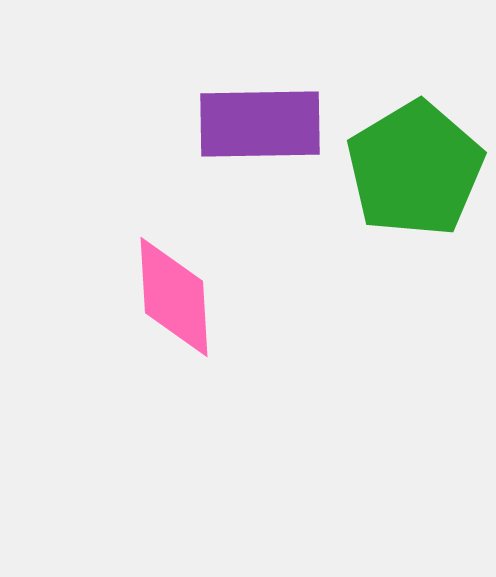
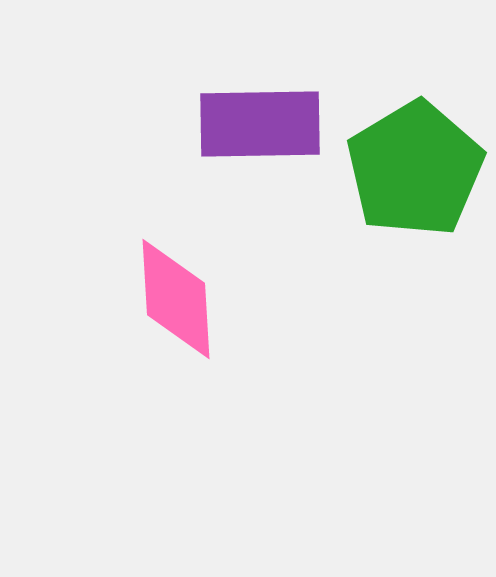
pink diamond: moved 2 px right, 2 px down
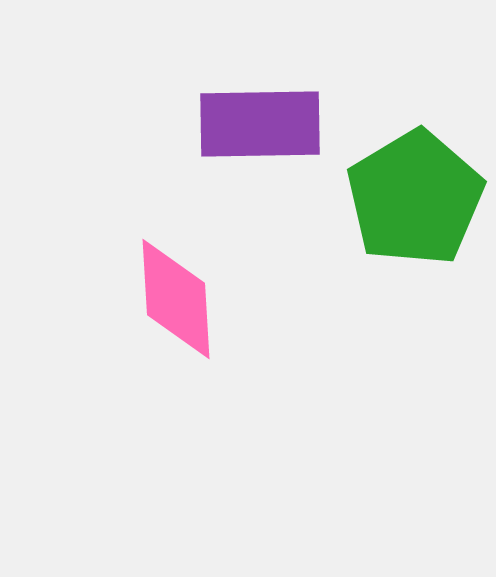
green pentagon: moved 29 px down
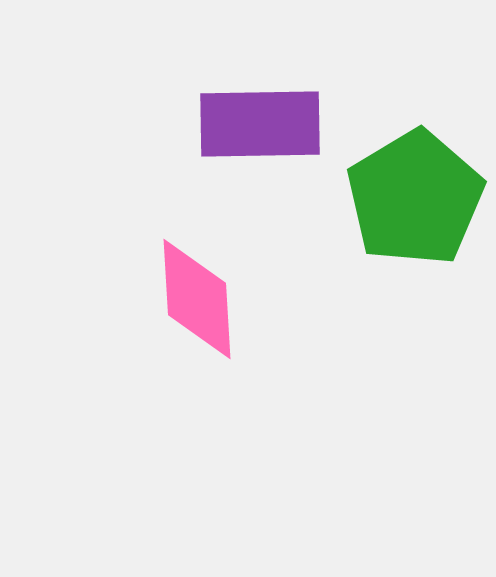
pink diamond: moved 21 px right
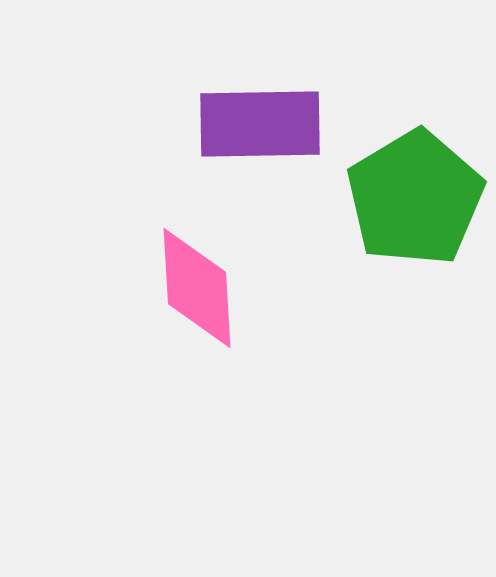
pink diamond: moved 11 px up
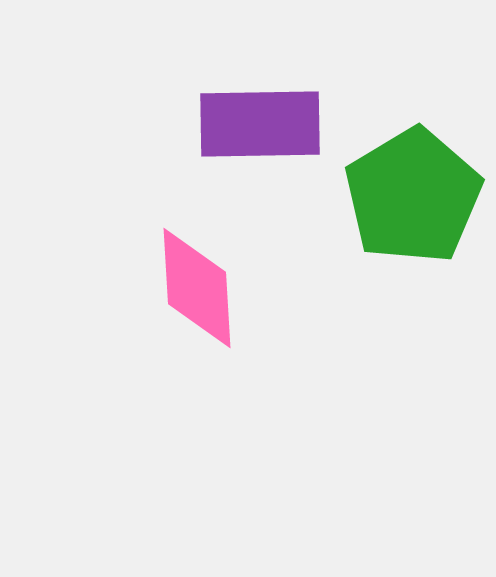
green pentagon: moved 2 px left, 2 px up
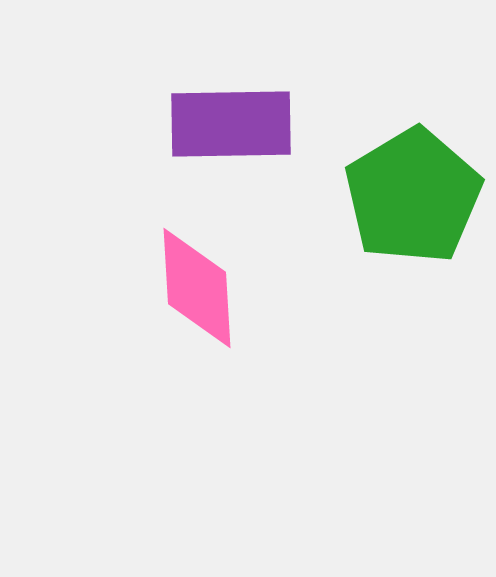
purple rectangle: moved 29 px left
